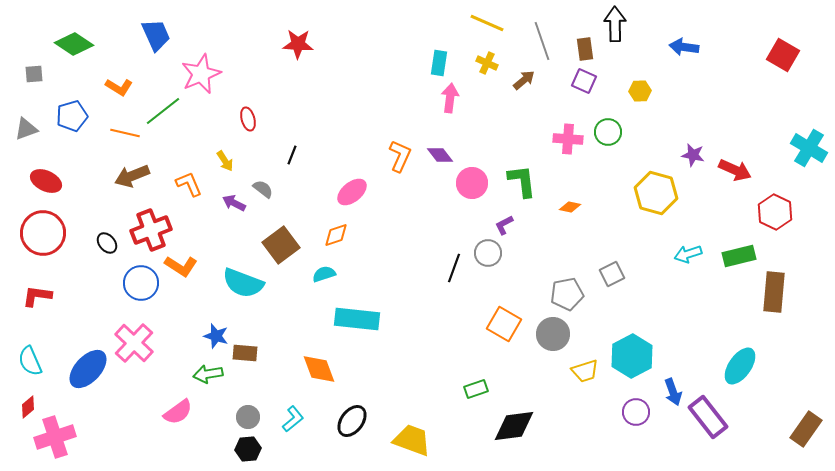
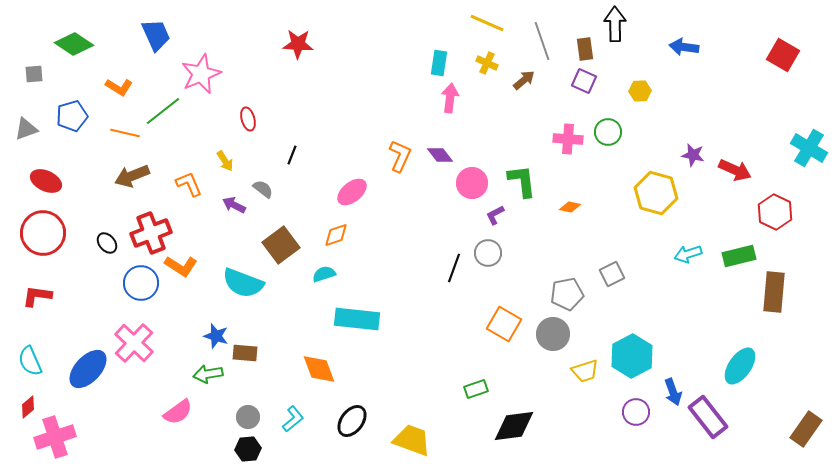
purple arrow at (234, 203): moved 2 px down
purple L-shape at (504, 225): moved 9 px left, 10 px up
red cross at (151, 230): moved 3 px down
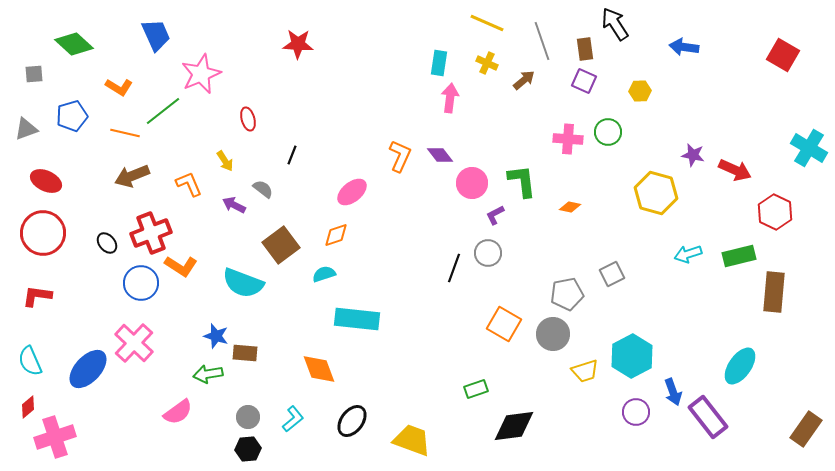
black arrow at (615, 24): rotated 32 degrees counterclockwise
green diamond at (74, 44): rotated 9 degrees clockwise
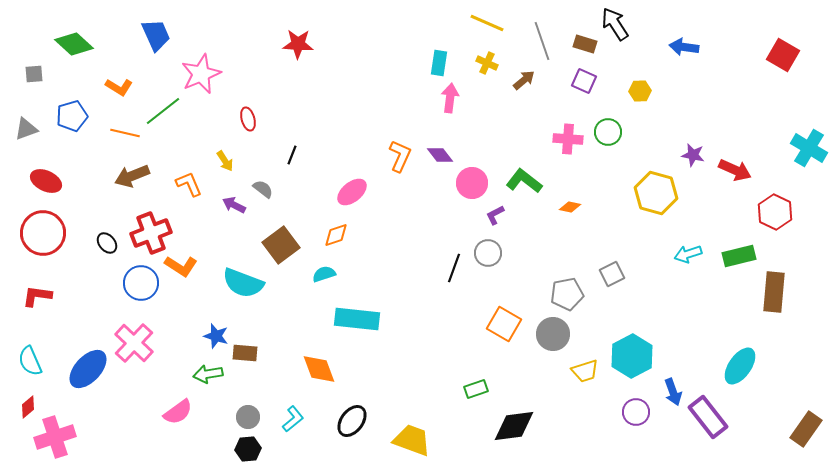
brown rectangle at (585, 49): moved 5 px up; rotated 65 degrees counterclockwise
green L-shape at (522, 181): moved 2 px right; rotated 45 degrees counterclockwise
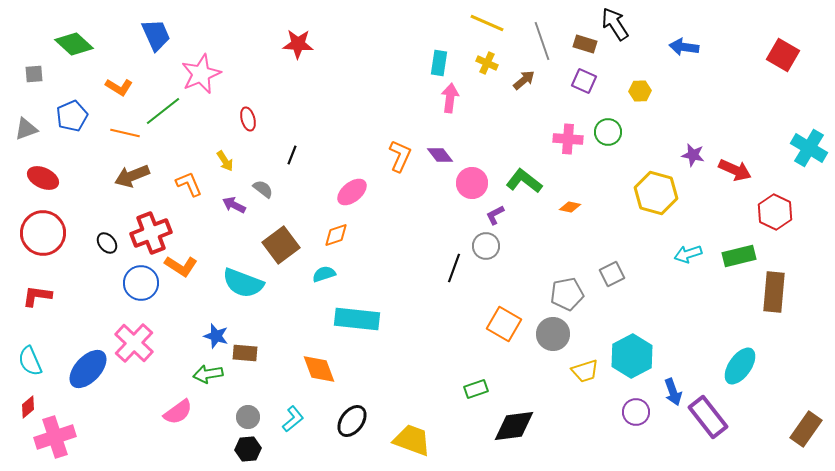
blue pentagon at (72, 116): rotated 8 degrees counterclockwise
red ellipse at (46, 181): moved 3 px left, 3 px up
gray circle at (488, 253): moved 2 px left, 7 px up
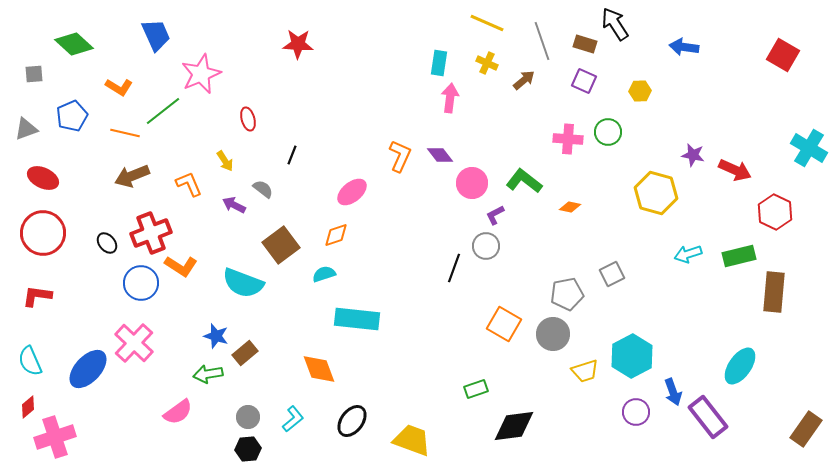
brown rectangle at (245, 353): rotated 45 degrees counterclockwise
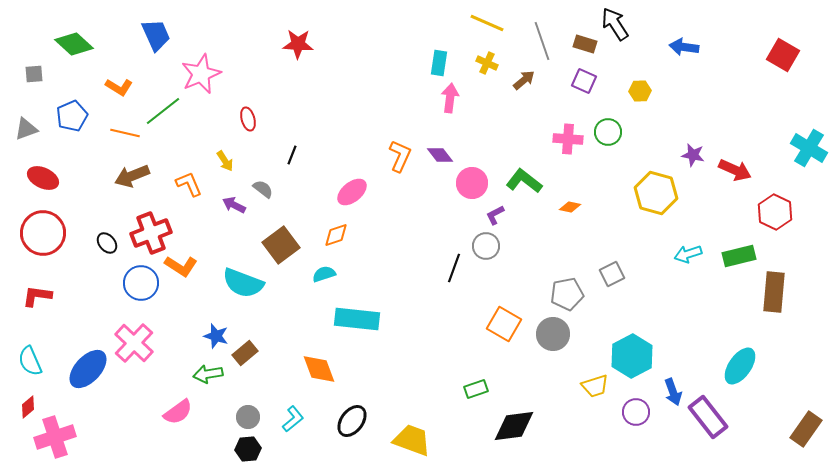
yellow trapezoid at (585, 371): moved 10 px right, 15 px down
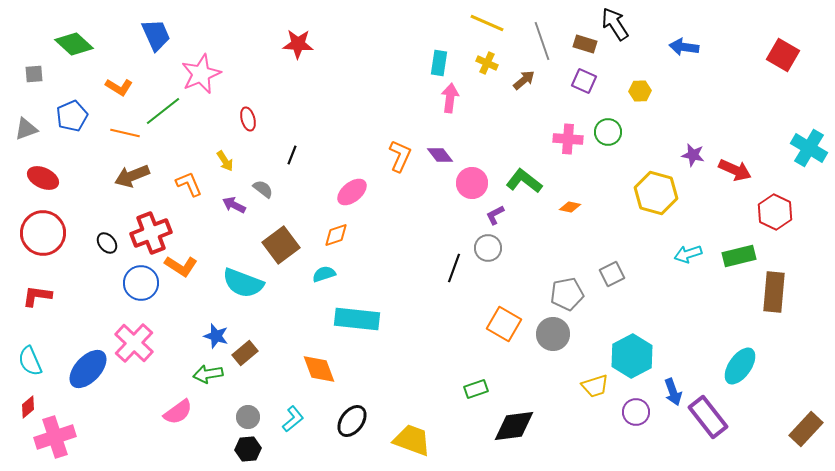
gray circle at (486, 246): moved 2 px right, 2 px down
brown rectangle at (806, 429): rotated 8 degrees clockwise
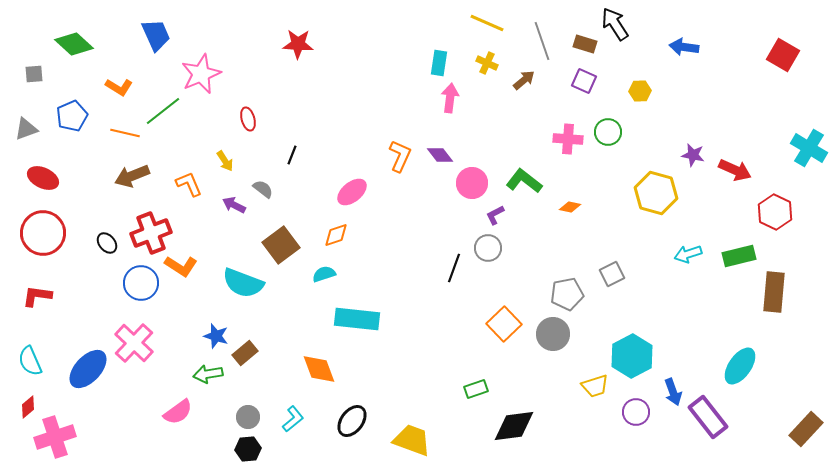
orange square at (504, 324): rotated 16 degrees clockwise
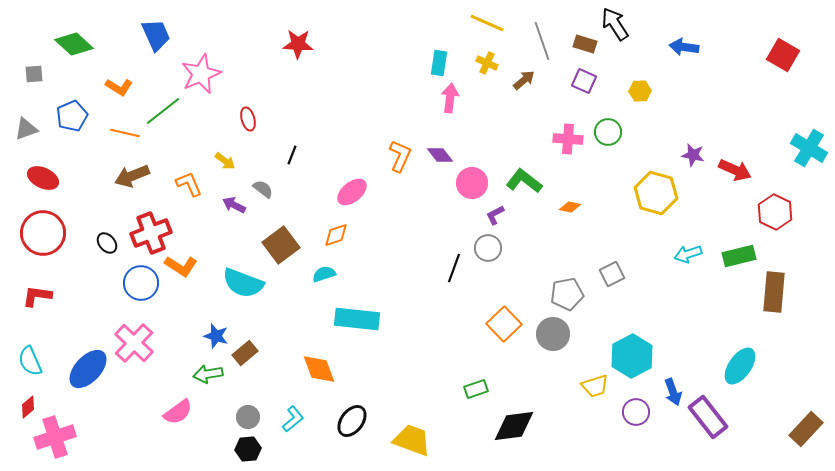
yellow arrow at (225, 161): rotated 20 degrees counterclockwise
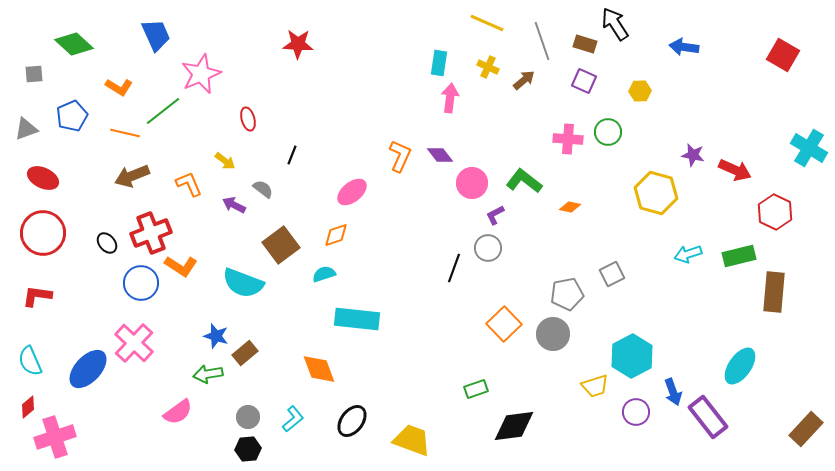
yellow cross at (487, 63): moved 1 px right, 4 px down
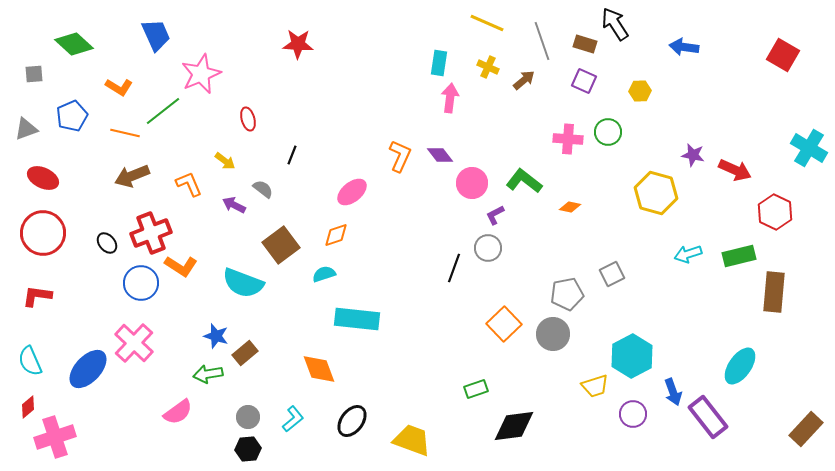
purple circle at (636, 412): moved 3 px left, 2 px down
